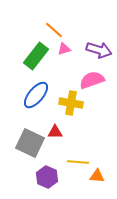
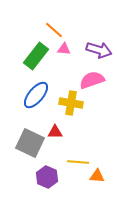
pink triangle: rotated 24 degrees clockwise
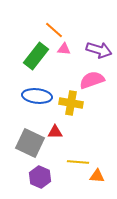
blue ellipse: moved 1 px right, 1 px down; rotated 56 degrees clockwise
purple hexagon: moved 7 px left
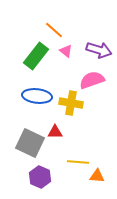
pink triangle: moved 2 px right, 2 px down; rotated 32 degrees clockwise
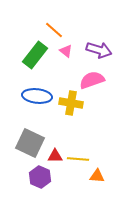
green rectangle: moved 1 px left, 1 px up
red triangle: moved 24 px down
yellow line: moved 3 px up
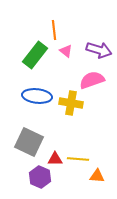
orange line: rotated 42 degrees clockwise
gray square: moved 1 px left, 1 px up
red triangle: moved 3 px down
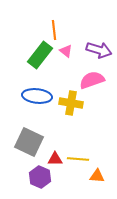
green rectangle: moved 5 px right
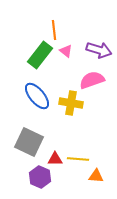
blue ellipse: rotated 44 degrees clockwise
orange triangle: moved 1 px left
